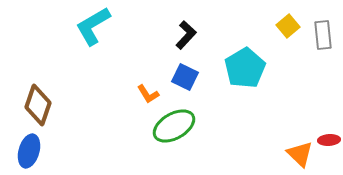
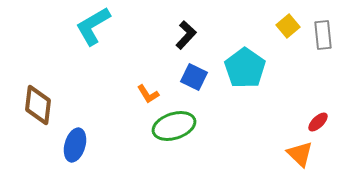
cyan pentagon: rotated 6 degrees counterclockwise
blue square: moved 9 px right
brown diamond: rotated 12 degrees counterclockwise
green ellipse: rotated 12 degrees clockwise
red ellipse: moved 11 px left, 18 px up; rotated 40 degrees counterclockwise
blue ellipse: moved 46 px right, 6 px up
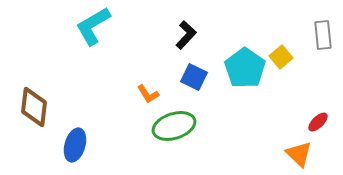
yellow square: moved 7 px left, 31 px down
brown diamond: moved 4 px left, 2 px down
orange triangle: moved 1 px left
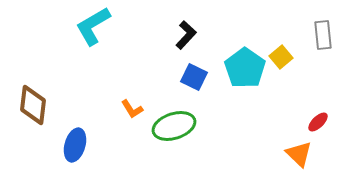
orange L-shape: moved 16 px left, 15 px down
brown diamond: moved 1 px left, 2 px up
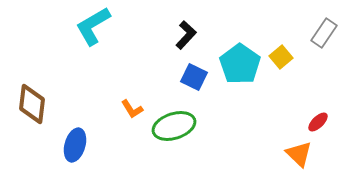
gray rectangle: moved 1 px right, 2 px up; rotated 40 degrees clockwise
cyan pentagon: moved 5 px left, 4 px up
brown diamond: moved 1 px left, 1 px up
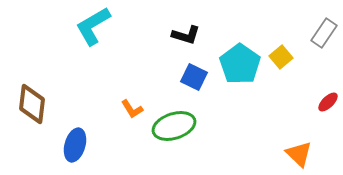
black L-shape: rotated 64 degrees clockwise
red ellipse: moved 10 px right, 20 px up
